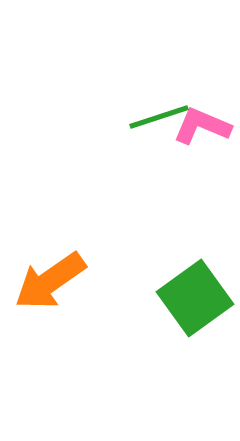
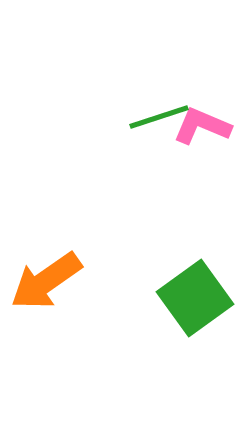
orange arrow: moved 4 px left
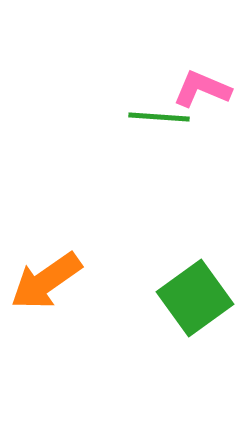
green line: rotated 22 degrees clockwise
pink L-shape: moved 37 px up
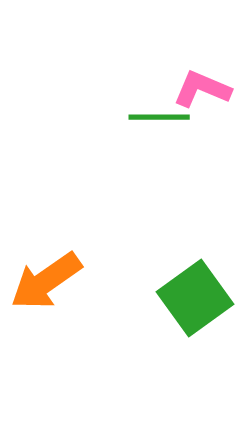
green line: rotated 4 degrees counterclockwise
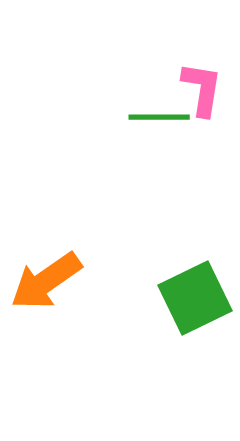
pink L-shape: rotated 76 degrees clockwise
green square: rotated 10 degrees clockwise
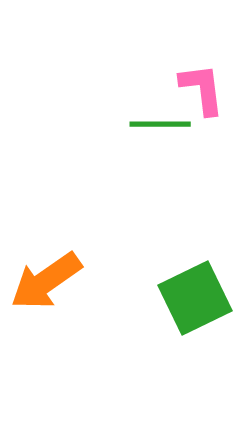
pink L-shape: rotated 16 degrees counterclockwise
green line: moved 1 px right, 7 px down
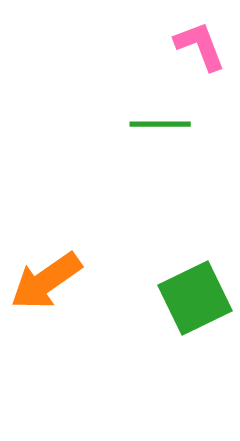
pink L-shape: moved 2 px left, 43 px up; rotated 14 degrees counterclockwise
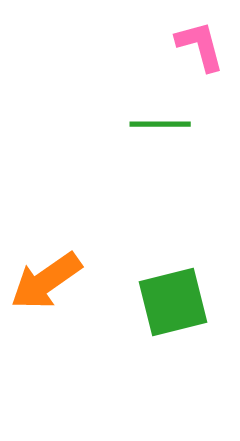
pink L-shape: rotated 6 degrees clockwise
green square: moved 22 px left, 4 px down; rotated 12 degrees clockwise
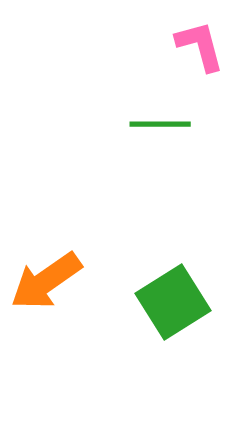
green square: rotated 18 degrees counterclockwise
